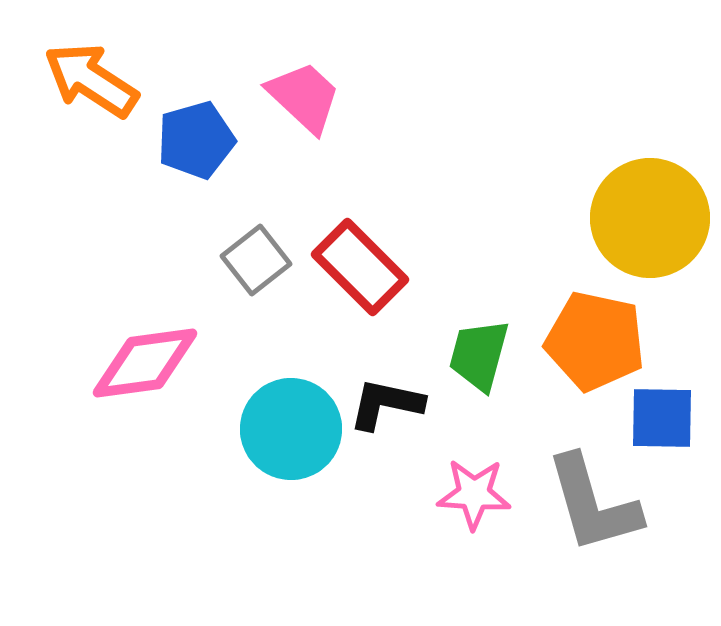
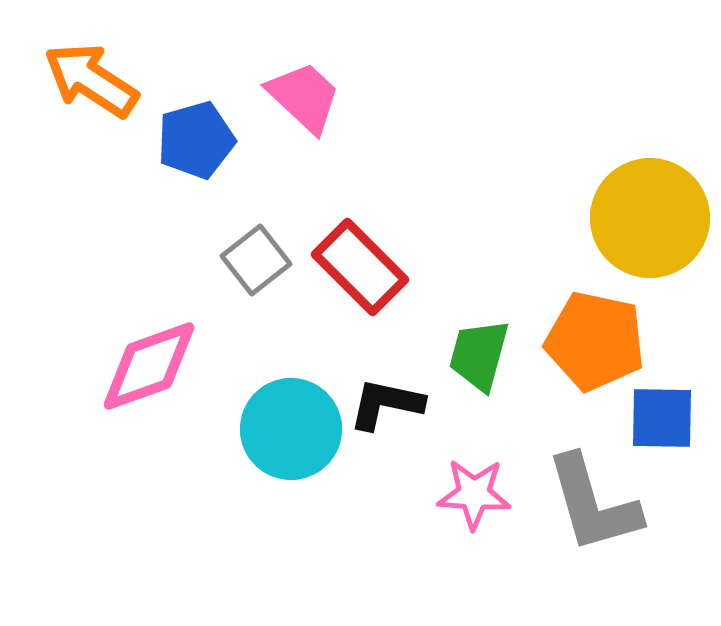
pink diamond: moved 4 px right, 3 px down; rotated 12 degrees counterclockwise
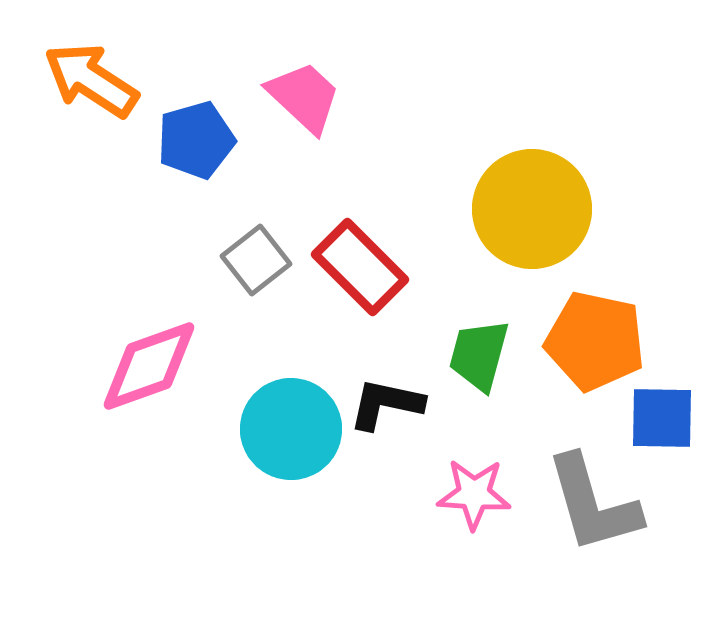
yellow circle: moved 118 px left, 9 px up
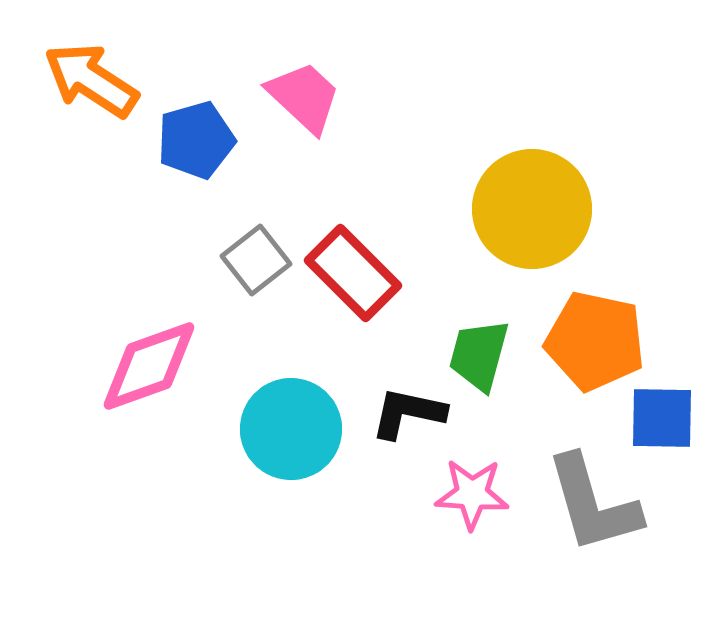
red rectangle: moved 7 px left, 6 px down
black L-shape: moved 22 px right, 9 px down
pink star: moved 2 px left
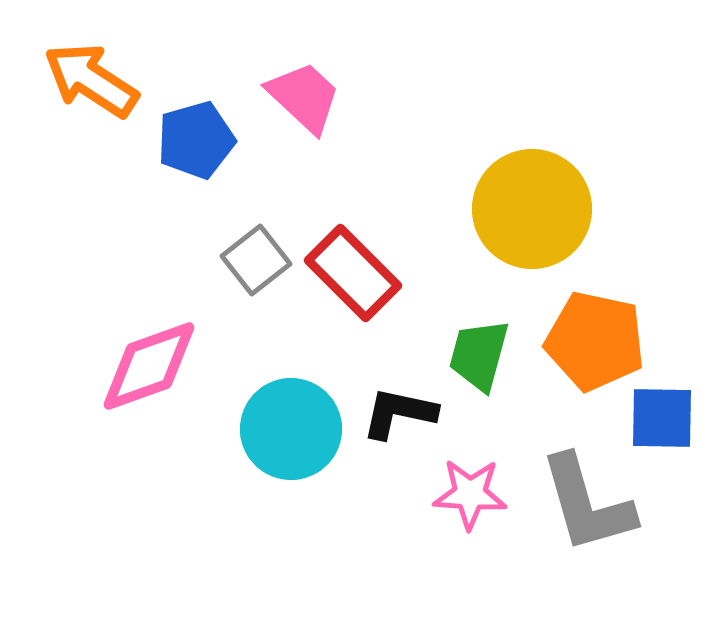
black L-shape: moved 9 px left
pink star: moved 2 px left
gray L-shape: moved 6 px left
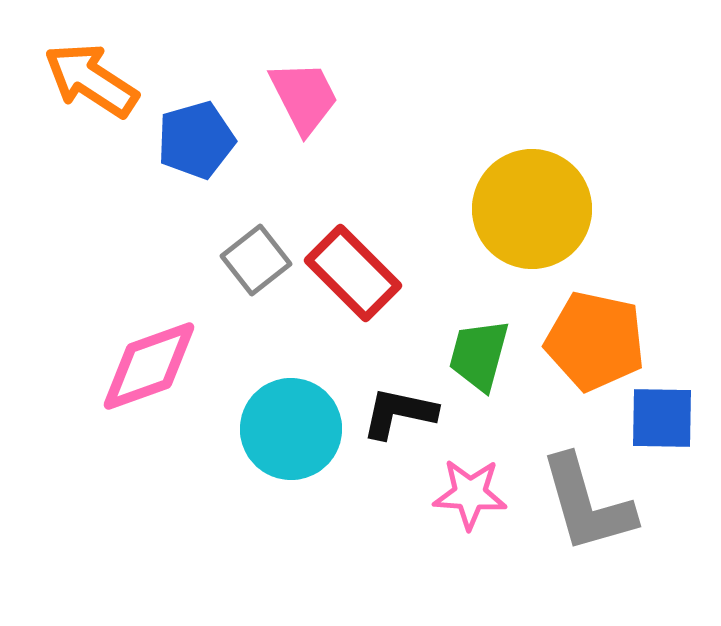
pink trapezoid: rotated 20 degrees clockwise
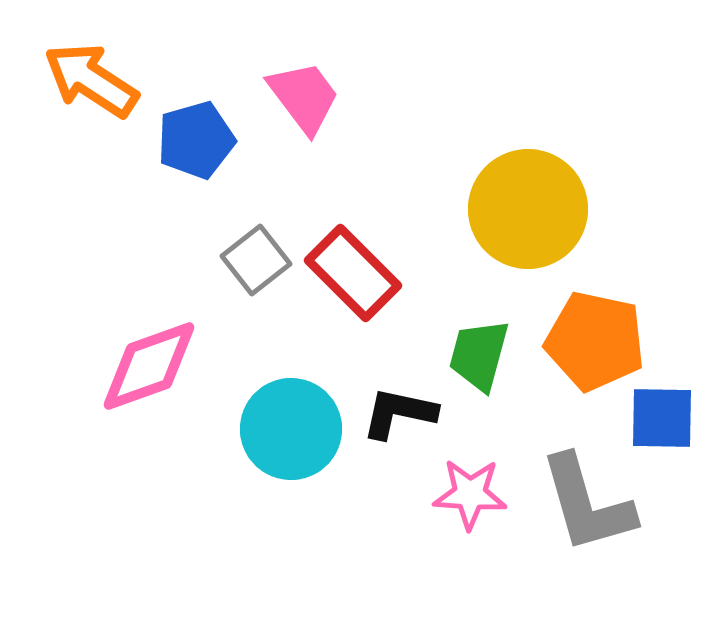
pink trapezoid: rotated 10 degrees counterclockwise
yellow circle: moved 4 px left
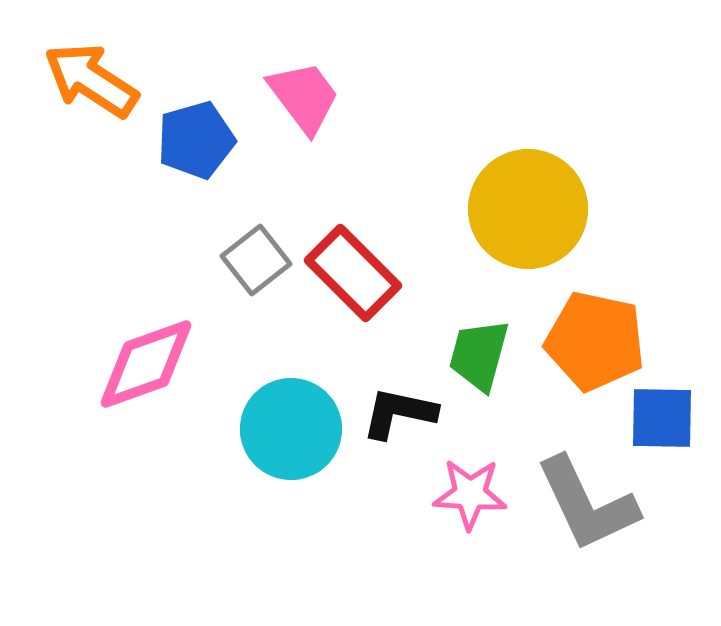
pink diamond: moved 3 px left, 2 px up
gray L-shape: rotated 9 degrees counterclockwise
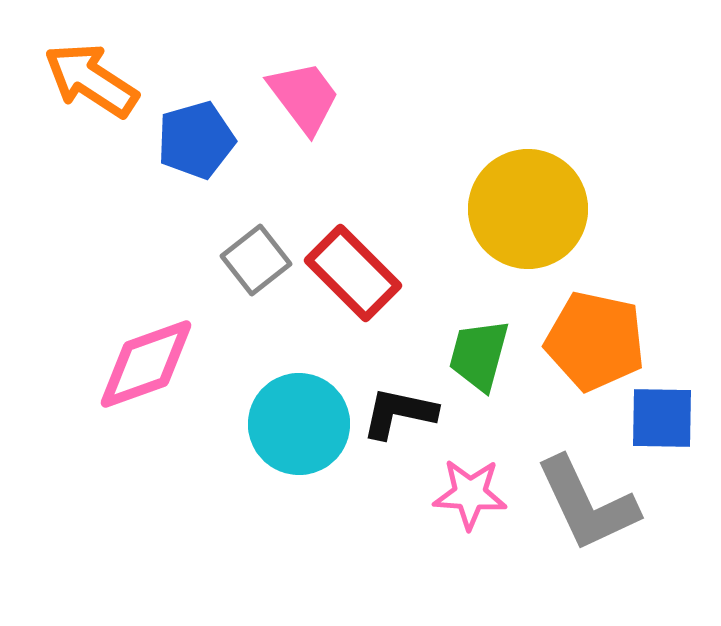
cyan circle: moved 8 px right, 5 px up
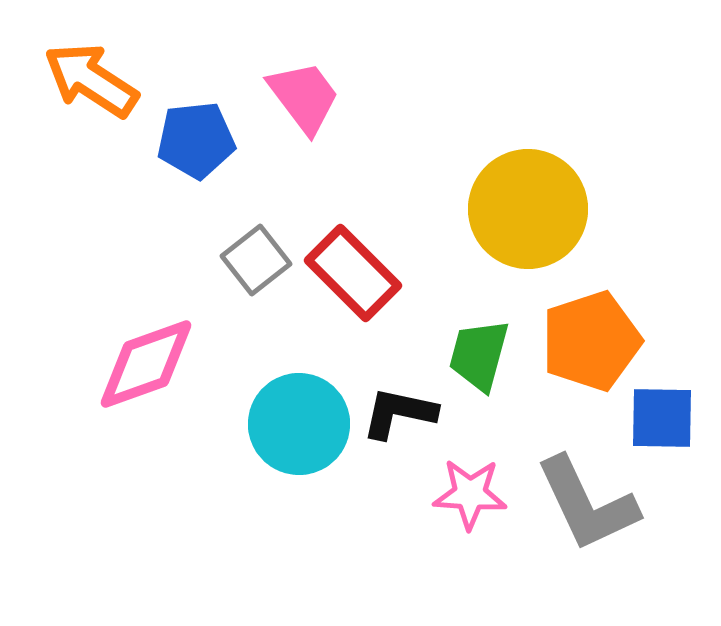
blue pentagon: rotated 10 degrees clockwise
orange pentagon: moved 4 px left; rotated 30 degrees counterclockwise
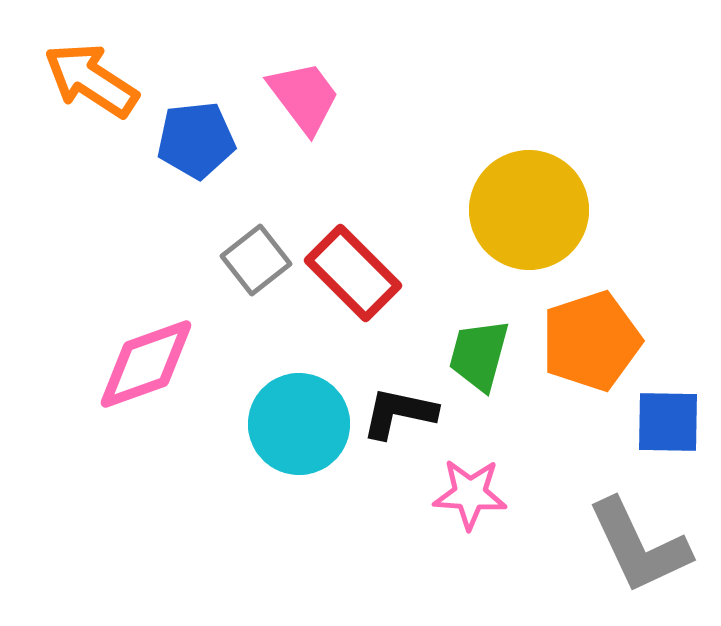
yellow circle: moved 1 px right, 1 px down
blue square: moved 6 px right, 4 px down
gray L-shape: moved 52 px right, 42 px down
